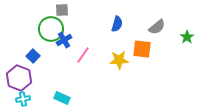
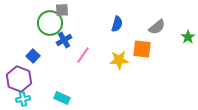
green circle: moved 1 px left, 6 px up
green star: moved 1 px right
purple hexagon: moved 1 px down
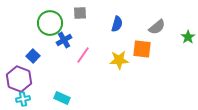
gray square: moved 18 px right, 3 px down
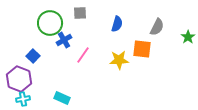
gray semicircle: rotated 24 degrees counterclockwise
